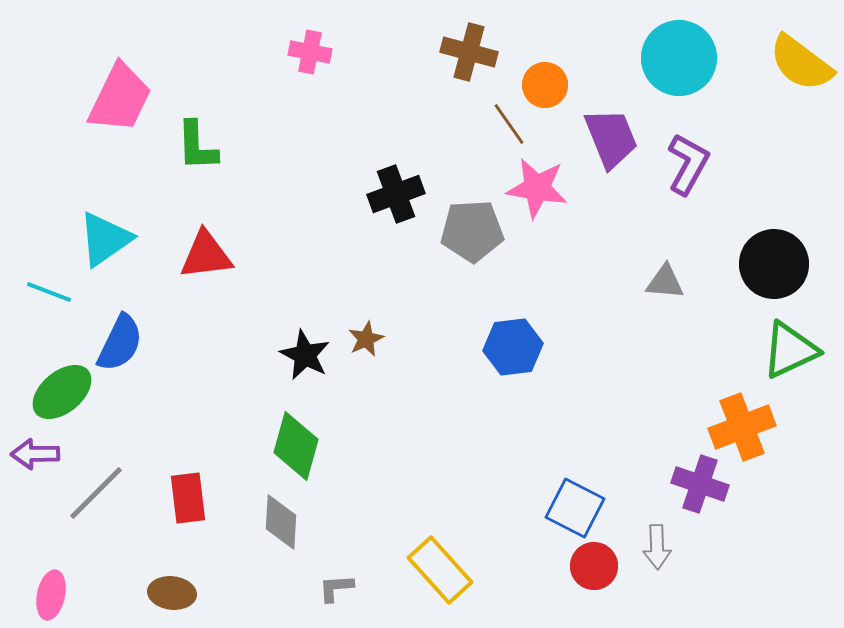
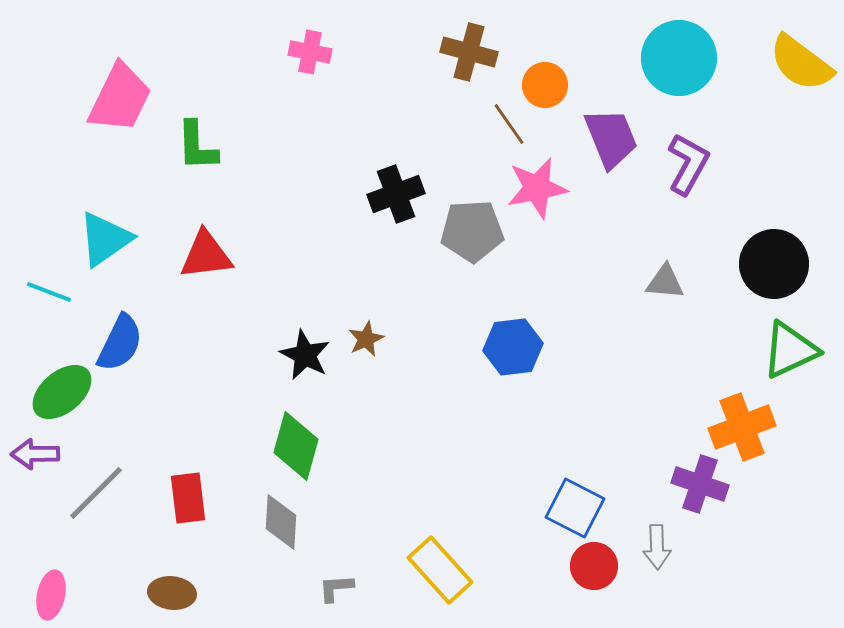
pink star: rotated 20 degrees counterclockwise
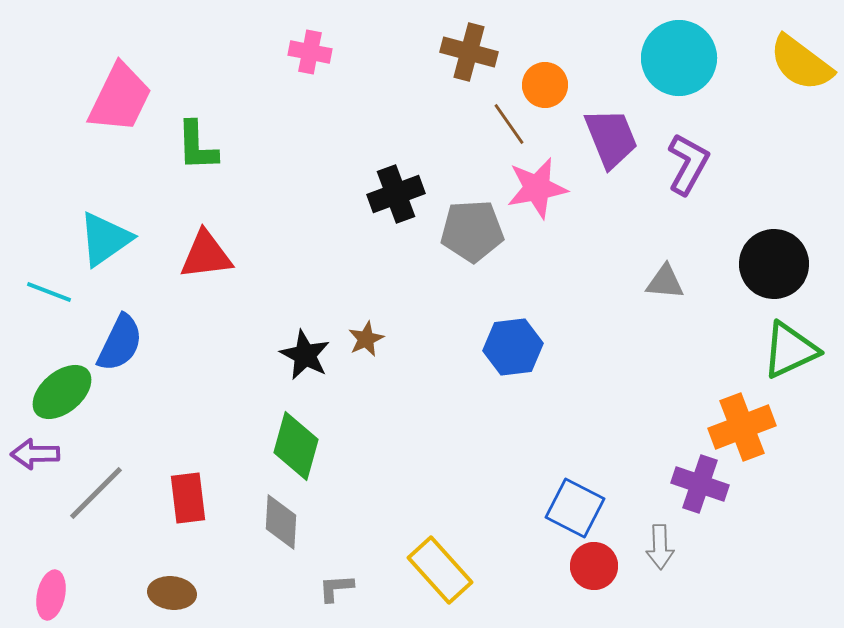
gray arrow: moved 3 px right
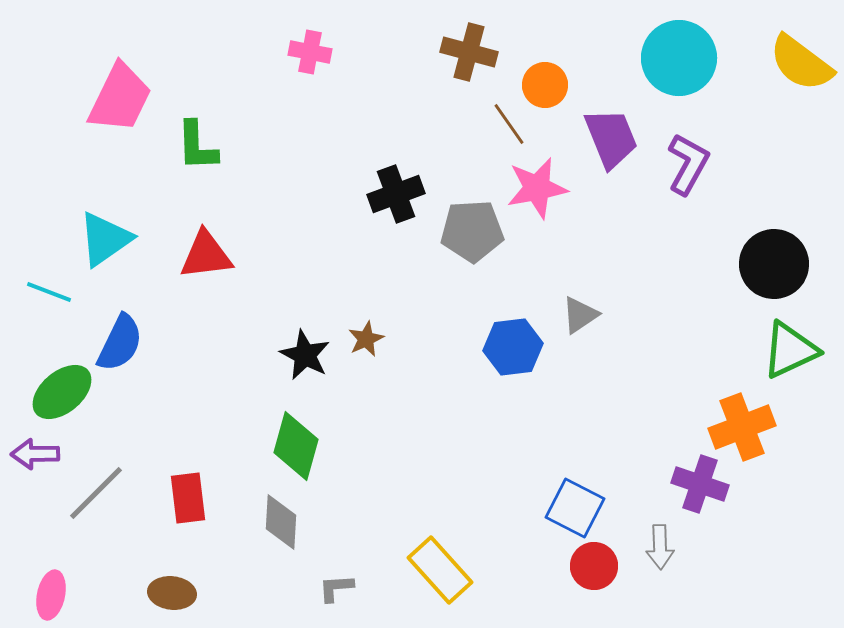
gray triangle: moved 85 px left, 33 px down; rotated 39 degrees counterclockwise
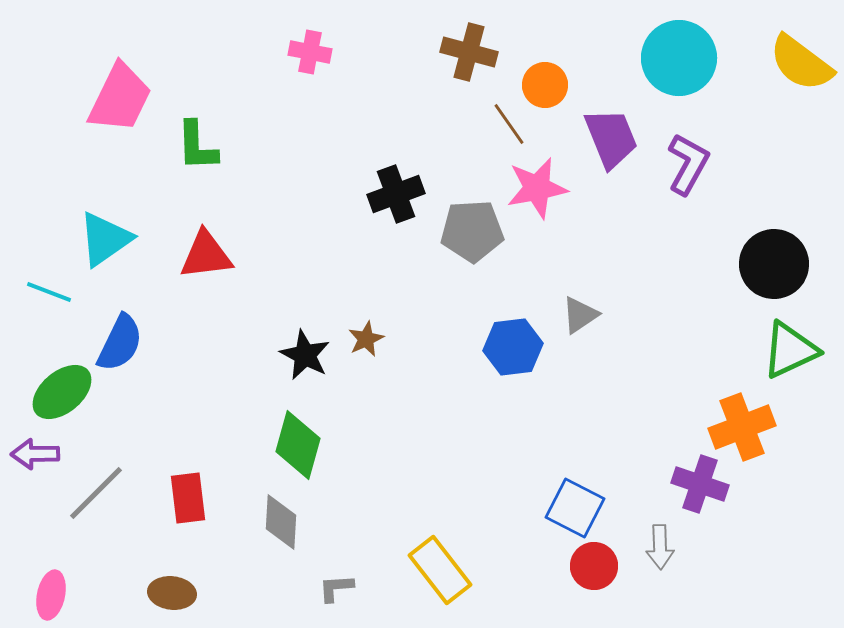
green diamond: moved 2 px right, 1 px up
yellow rectangle: rotated 4 degrees clockwise
